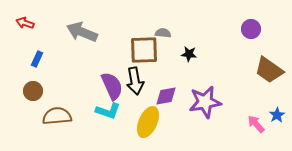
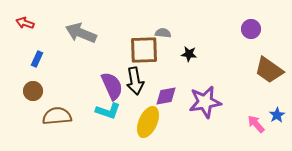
gray arrow: moved 1 px left, 1 px down
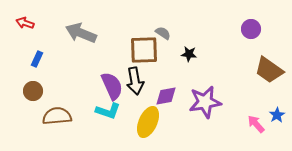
gray semicircle: rotated 28 degrees clockwise
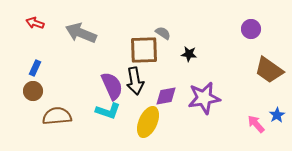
red arrow: moved 10 px right
blue rectangle: moved 2 px left, 9 px down
purple star: moved 1 px left, 4 px up
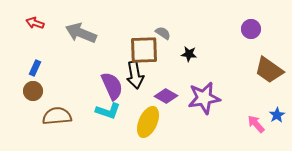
black arrow: moved 6 px up
purple diamond: rotated 40 degrees clockwise
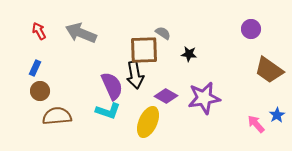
red arrow: moved 4 px right, 8 px down; rotated 42 degrees clockwise
brown circle: moved 7 px right
